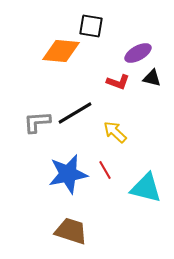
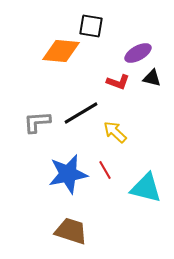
black line: moved 6 px right
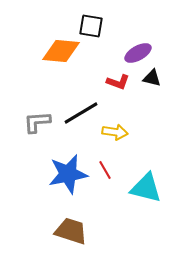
yellow arrow: rotated 145 degrees clockwise
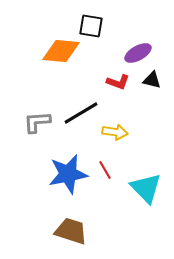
black triangle: moved 2 px down
cyan triangle: rotated 32 degrees clockwise
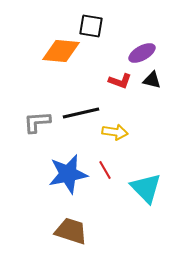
purple ellipse: moved 4 px right
red L-shape: moved 2 px right, 1 px up
black line: rotated 18 degrees clockwise
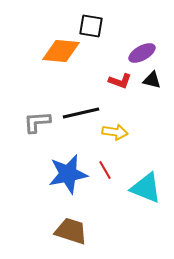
cyan triangle: rotated 24 degrees counterclockwise
